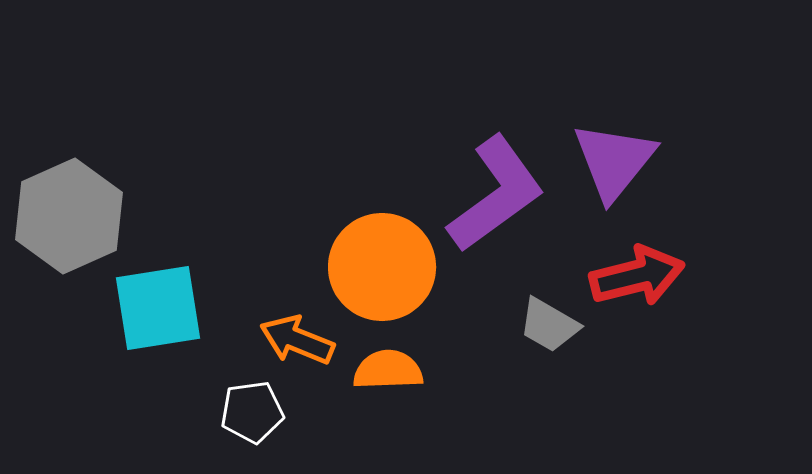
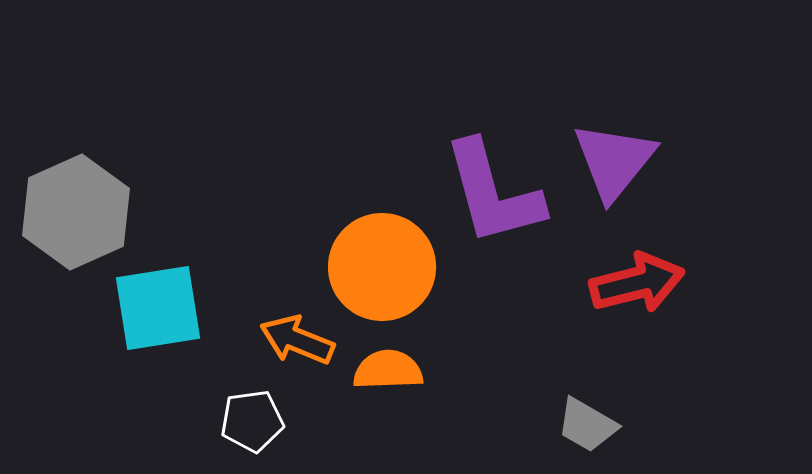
purple L-shape: moved 3 px left, 1 px up; rotated 111 degrees clockwise
gray hexagon: moved 7 px right, 4 px up
red arrow: moved 7 px down
gray trapezoid: moved 38 px right, 100 px down
white pentagon: moved 9 px down
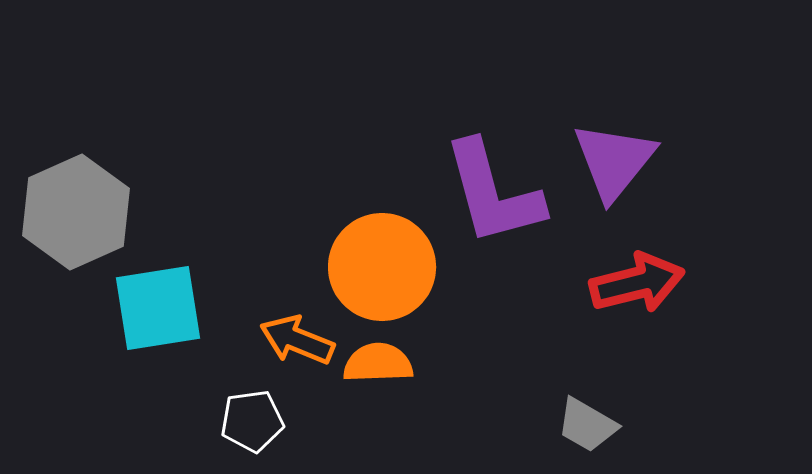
orange semicircle: moved 10 px left, 7 px up
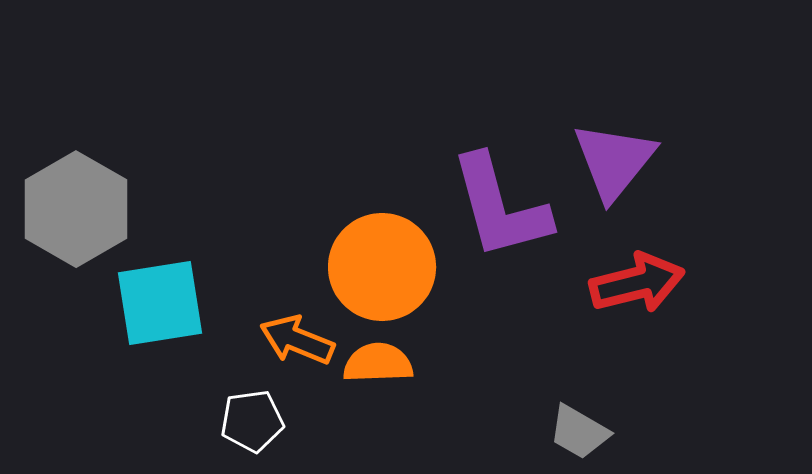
purple L-shape: moved 7 px right, 14 px down
gray hexagon: moved 3 px up; rotated 6 degrees counterclockwise
cyan square: moved 2 px right, 5 px up
gray trapezoid: moved 8 px left, 7 px down
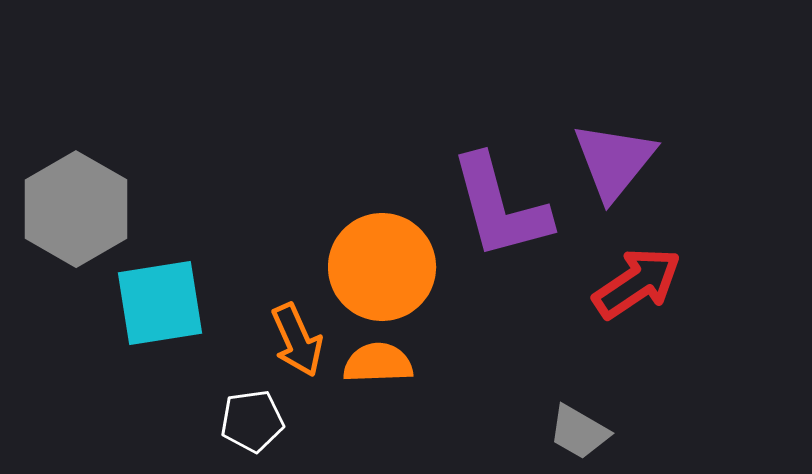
red arrow: rotated 20 degrees counterclockwise
orange arrow: rotated 136 degrees counterclockwise
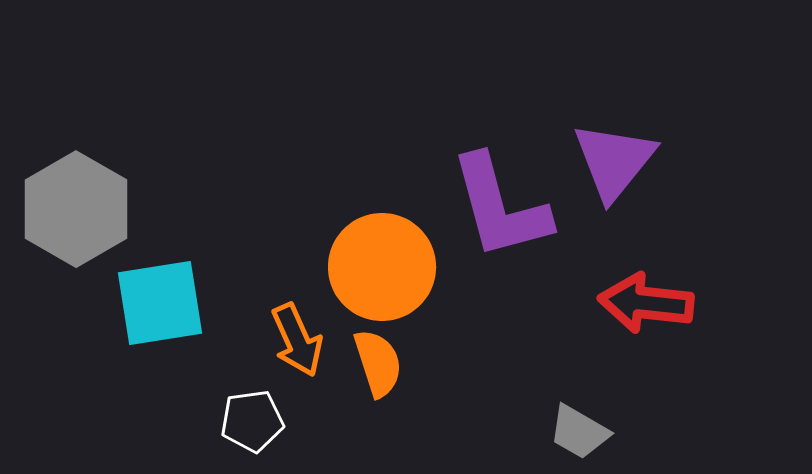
red arrow: moved 9 px right, 20 px down; rotated 140 degrees counterclockwise
orange semicircle: rotated 74 degrees clockwise
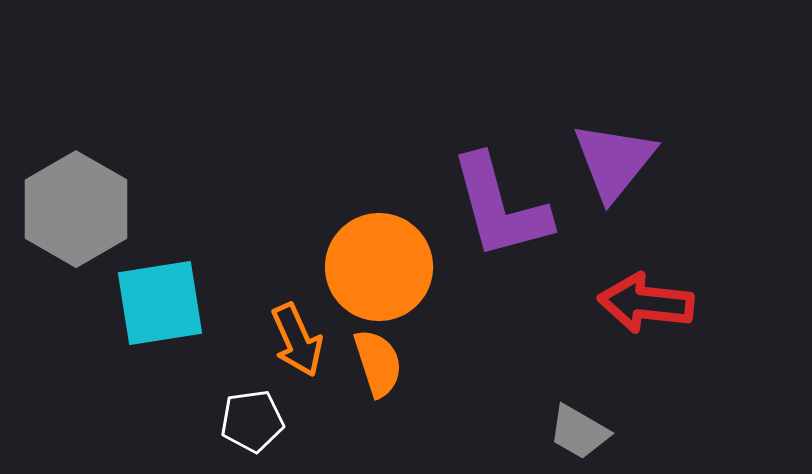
orange circle: moved 3 px left
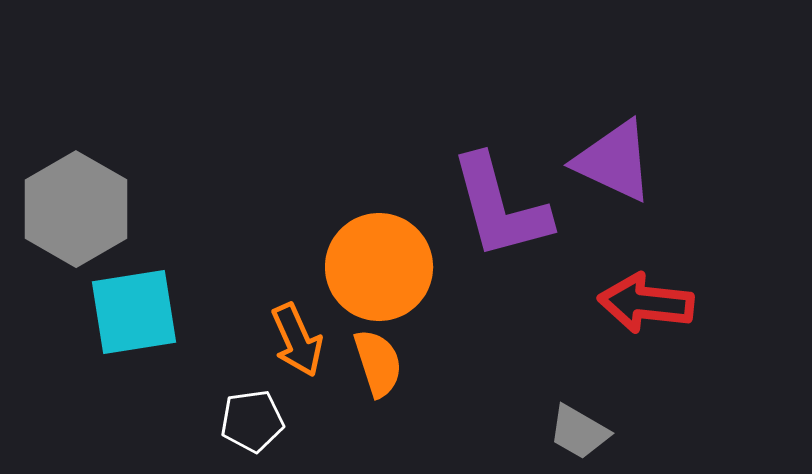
purple triangle: rotated 44 degrees counterclockwise
cyan square: moved 26 px left, 9 px down
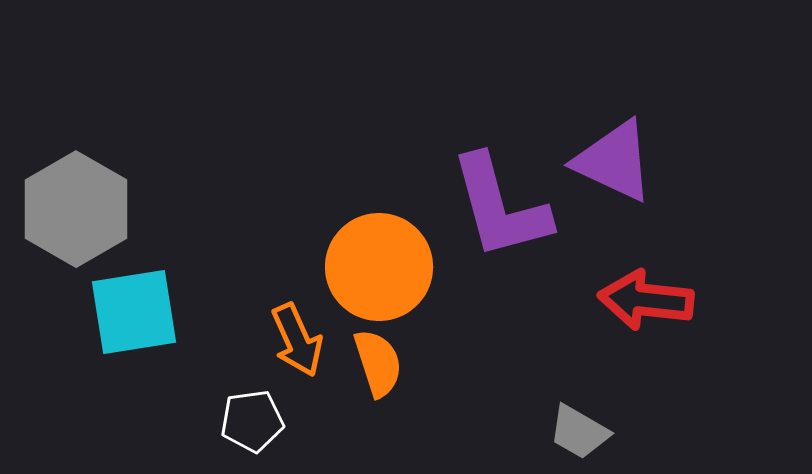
red arrow: moved 3 px up
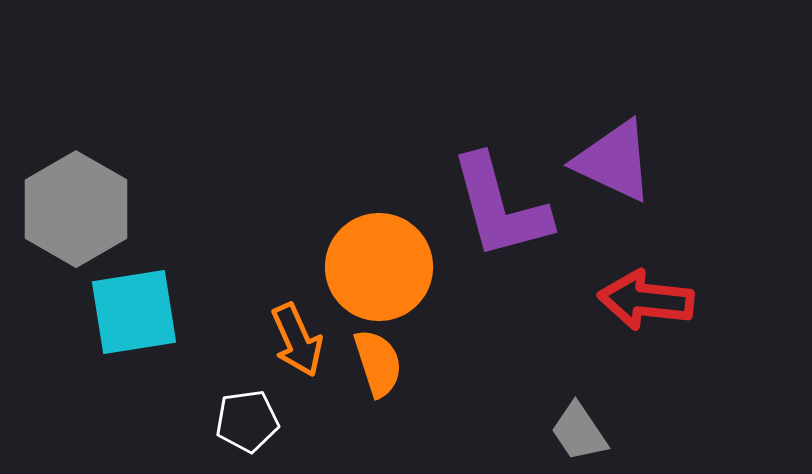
white pentagon: moved 5 px left
gray trapezoid: rotated 26 degrees clockwise
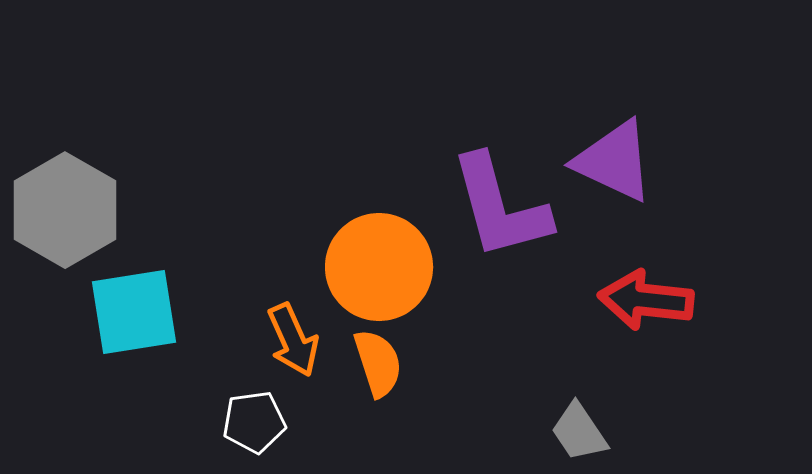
gray hexagon: moved 11 px left, 1 px down
orange arrow: moved 4 px left
white pentagon: moved 7 px right, 1 px down
